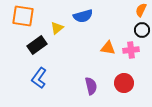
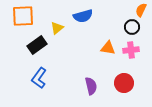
orange square: rotated 10 degrees counterclockwise
black circle: moved 10 px left, 3 px up
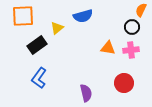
purple semicircle: moved 5 px left, 7 px down
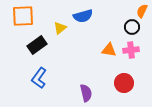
orange semicircle: moved 1 px right, 1 px down
yellow triangle: moved 3 px right
orange triangle: moved 1 px right, 2 px down
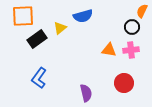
black rectangle: moved 6 px up
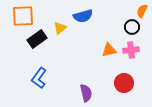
orange triangle: rotated 21 degrees counterclockwise
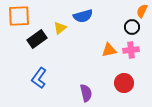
orange square: moved 4 px left
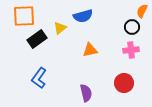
orange square: moved 5 px right
orange triangle: moved 19 px left
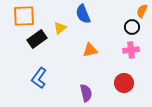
blue semicircle: moved 2 px up; rotated 84 degrees clockwise
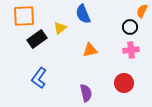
black circle: moved 2 px left
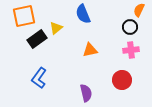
orange semicircle: moved 3 px left, 1 px up
orange square: rotated 10 degrees counterclockwise
yellow triangle: moved 4 px left
red circle: moved 2 px left, 3 px up
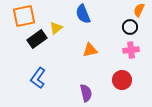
blue L-shape: moved 1 px left
